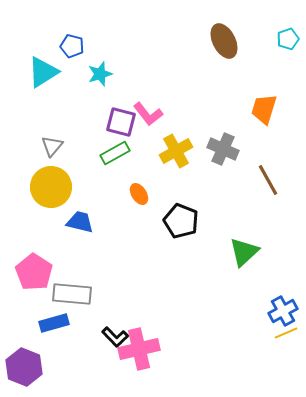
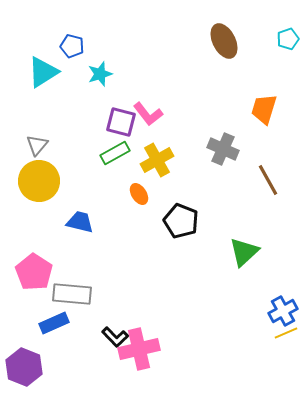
gray triangle: moved 15 px left, 1 px up
yellow cross: moved 19 px left, 9 px down
yellow circle: moved 12 px left, 6 px up
blue rectangle: rotated 8 degrees counterclockwise
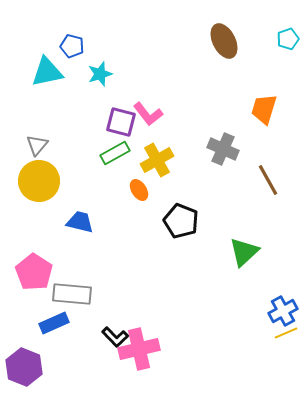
cyan triangle: moved 4 px right; rotated 20 degrees clockwise
orange ellipse: moved 4 px up
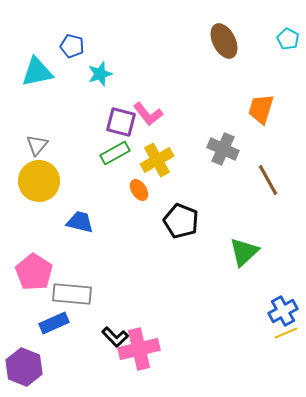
cyan pentagon: rotated 25 degrees counterclockwise
cyan triangle: moved 10 px left
orange trapezoid: moved 3 px left
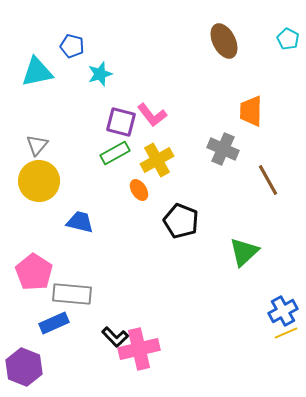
orange trapezoid: moved 10 px left, 2 px down; rotated 16 degrees counterclockwise
pink L-shape: moved 4 px right, 1 px down
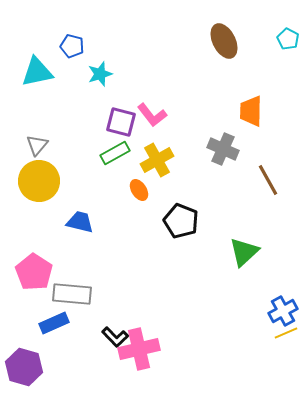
purple hexagon: rotated 6 degrees counterclockwise
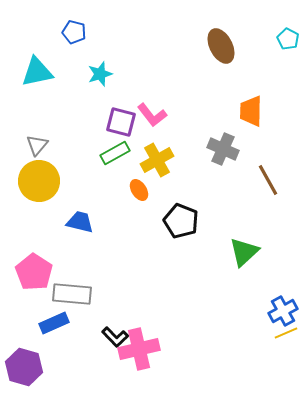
brown ellipse: moved 3 px left, 5 px down
blue pentagon: moved 2 px right, 14 px up
